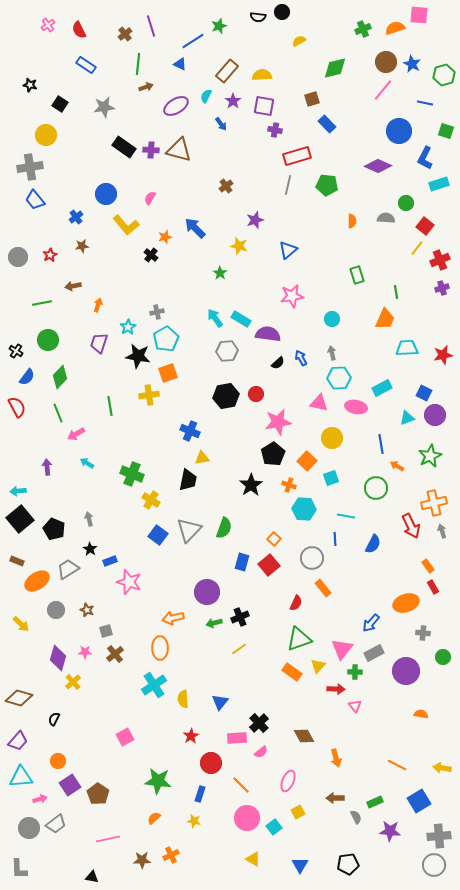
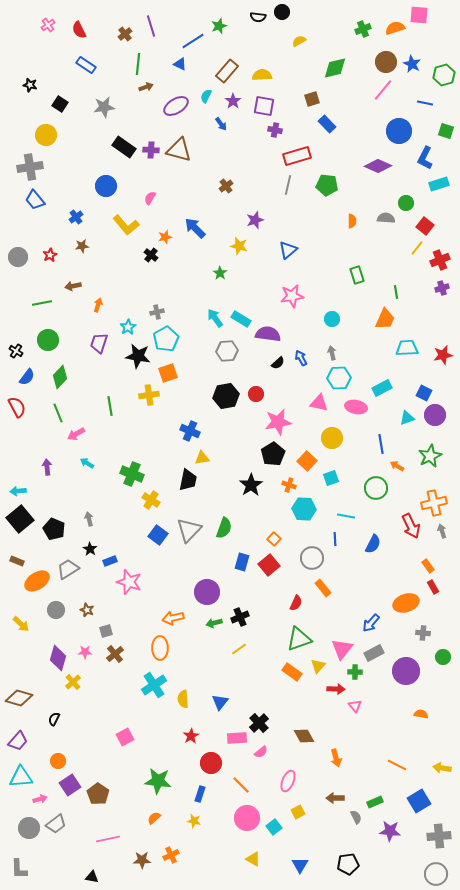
blue circle at (106, 194): moved 8 px up
gray circle at (434, 865): moved 2 px right, 9 px down
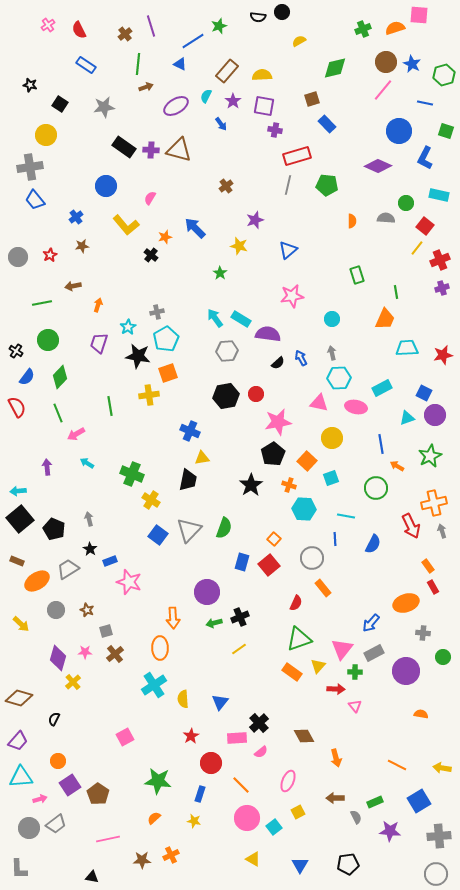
cyan rectangle at (439, 184): moved 11 px down; rotated 30 degrees clockwise
orange arrow at (173, 618): rotated 80 degrees counterclockwise
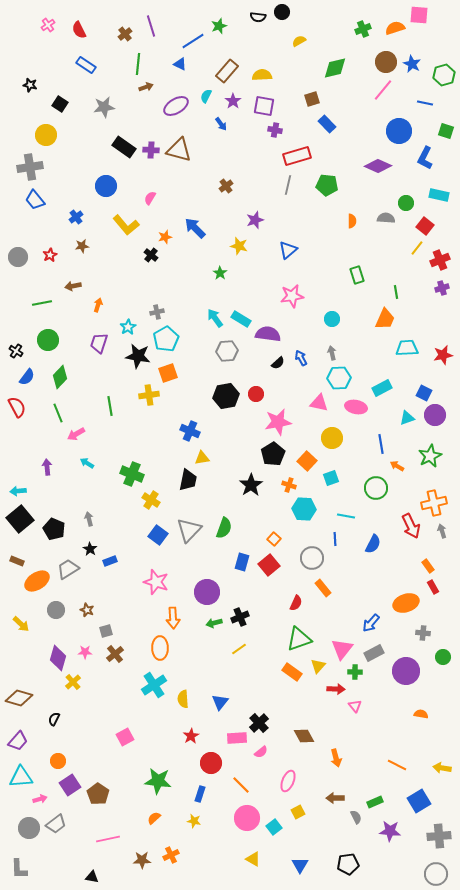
pink star at (129, 582): moved 27 px right
